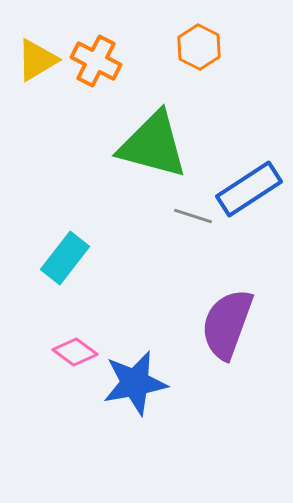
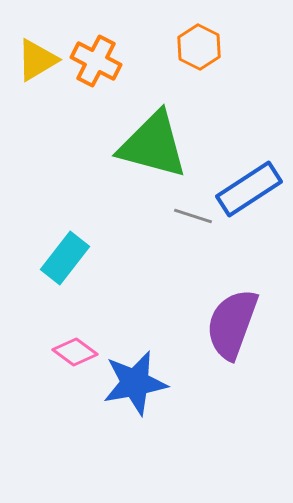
purple semicircle: moved 5 px right
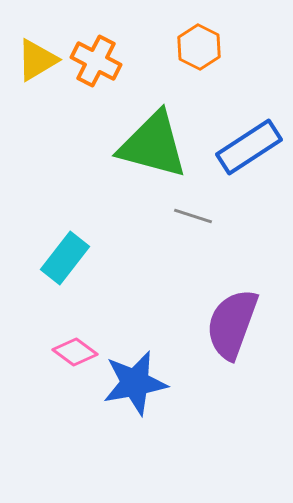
blue rectangle: moved 42 px up
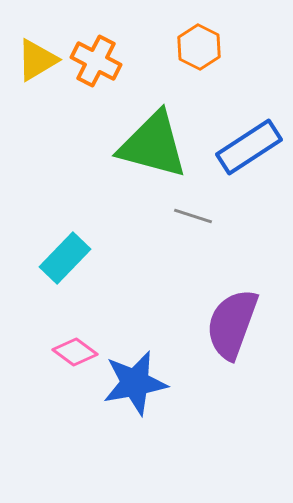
cyan rectangle: rotated 6 degrees clockwise
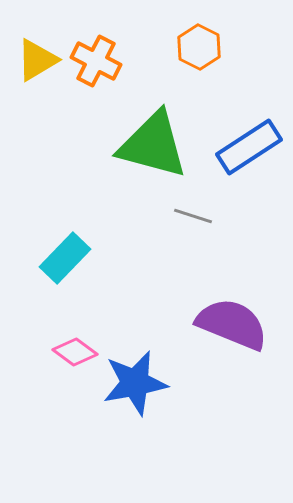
purple semicircle: rotated 92 degrees clockwise
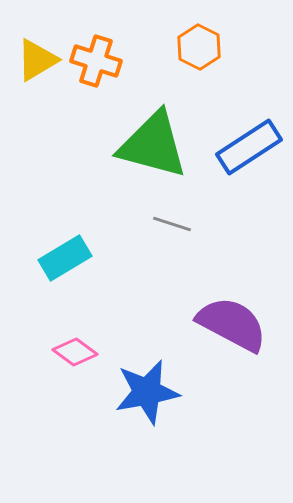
orange cross: rotated 9 degrees counterclockwise
gray line: moved 21 px left, 8 px down
cyan rectangle: rotated 15 degrees clockwise
purple semicircle: rotated 6 degrees clockwise
blue star: moved 12 px right, 9 px down
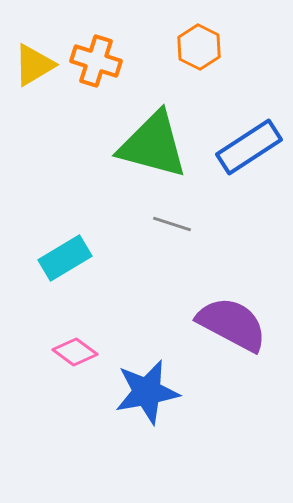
yellow triangle: moved 3 px left, 5 px down
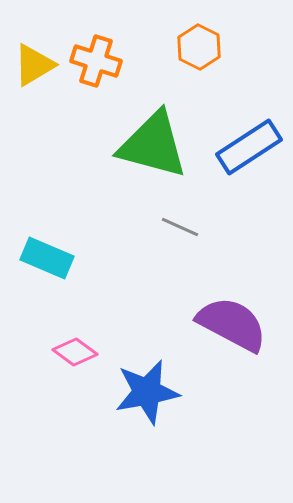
gray line: moved 8 px right, 3 px down; rotated 6 degrees clockwise
cyan rectangle: moved 18 px left; rotated 54 degrees clockwise
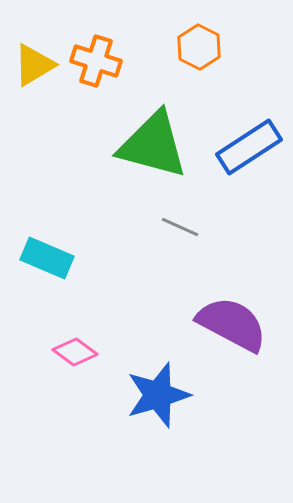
blue star: moved 11 px right, 3 px down; rotated 6 degrees counterclockwise
